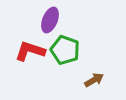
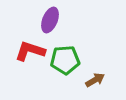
green pentagon: moved 10 px down; rotated 24 degrees counterclockwise
brown arrow: moved 1 px right
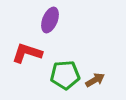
red L-shape: moved 3 px left, 2 px down
green pentagon: moved 15 px down
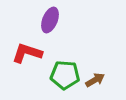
green pentagon: rotated 8 degrees clockwise
